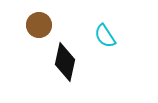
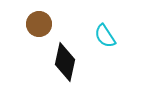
brown circle: moved 1 px up
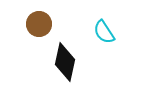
cyan semicircle: moved 1 px left, 4 px up
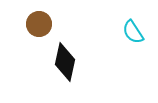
cyan semicircle: moved 29 px right
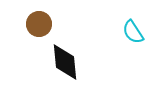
black diamond: rotated 18 degrees counterclockwise
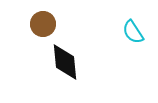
brown circle: moved 4 px right
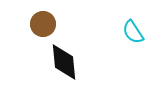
black diamond: moved 1 px left
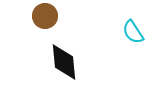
brown circle: moved 2 px right, 8 px up
